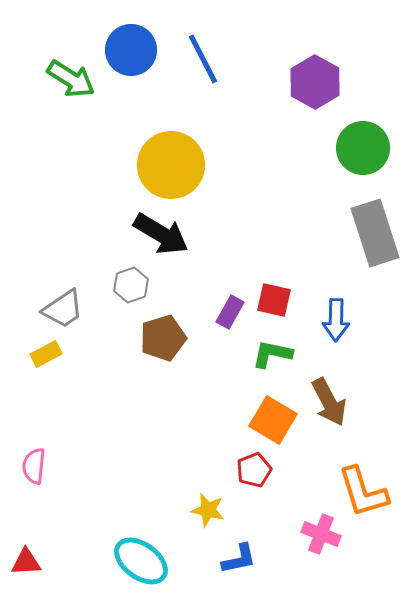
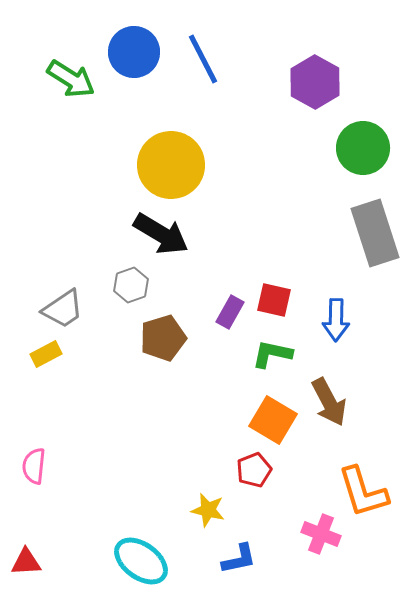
blue circle: moved 3 px right, 2 px down
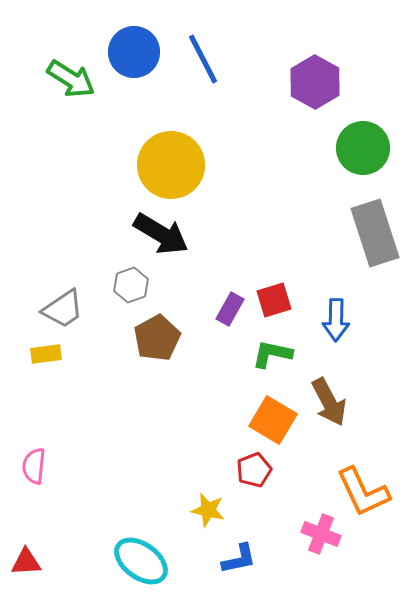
red square: rotated 30 degrees counterclockwise
purple rectangle: moved 3 px up
brown pentagon: moved 6 px left; rotated 12 degrees counterclockwise
yellow rectangle: rotated 20 degrees clockwise
orange L-shape: rotated 8 degrees counterclockwise
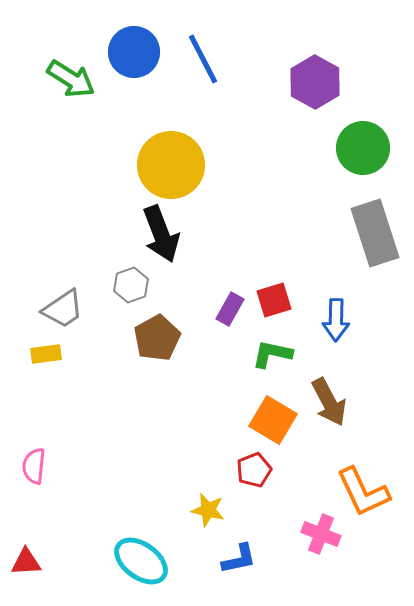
black arrow: rotated 38 degrees clockwise
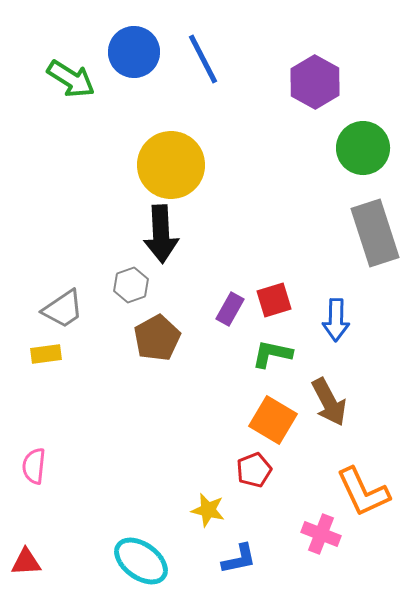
black arrow: rotated 18 degrees clockwise
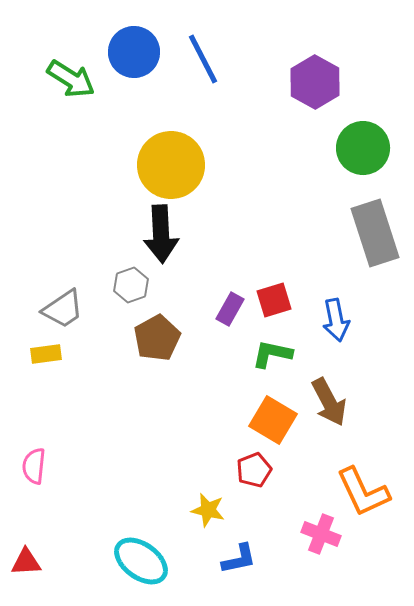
blue arrow: rotated 12 degrees counterclockwise
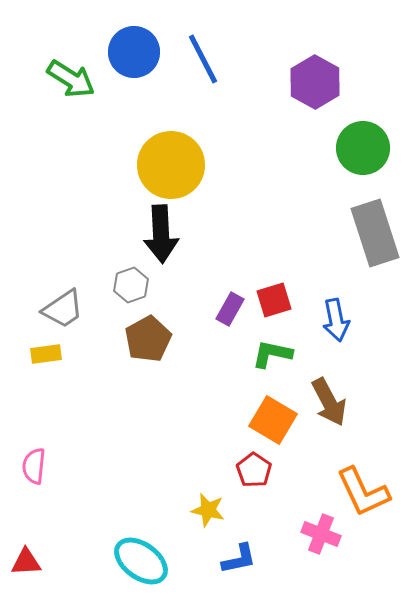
brown pentagon: moved 9 px left, 1 px down
red pentagon: rotated 16 degrees counterclockwise
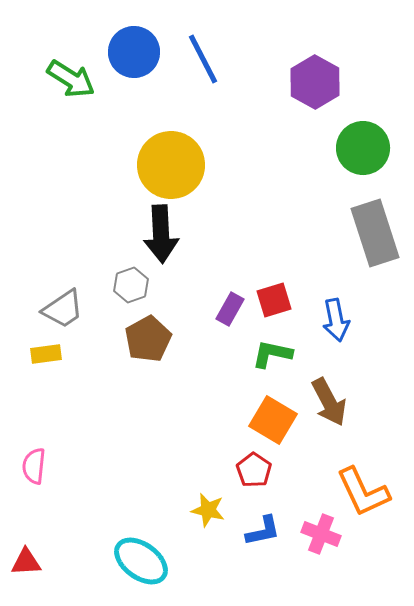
blue L-shape: moved 24 px right, 28 px up
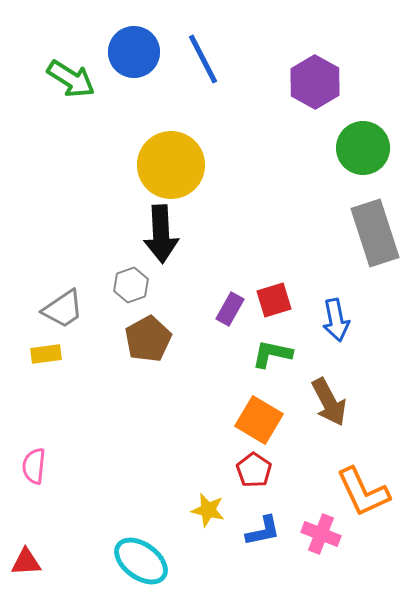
orange square: moved 14 px left
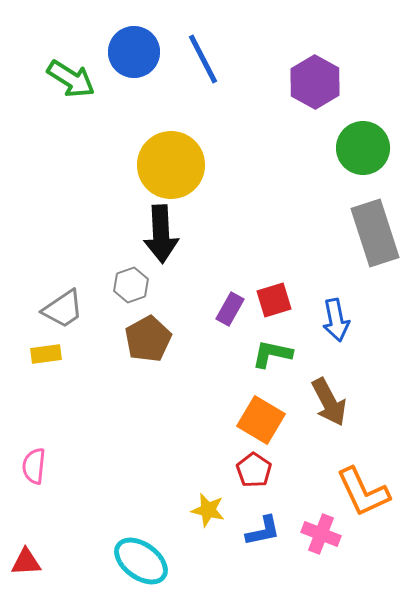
orange square: moved 2 px right
